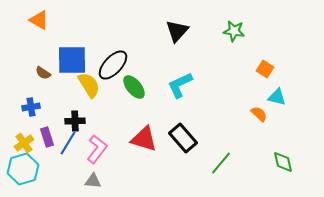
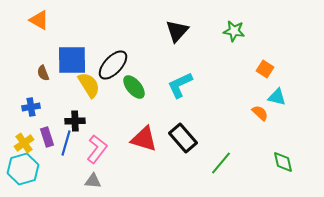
brown semicircle: rotated 35 degrees clockwise
orange semicircle: moved 1 px right, 1 px up
blue line: moved 2 px left; rotated 15 degrees counterclockwise
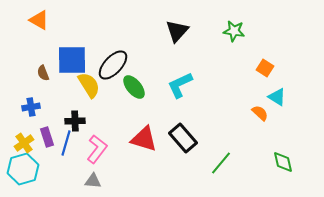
orange square: moved 1 px up
cyan triangle: rotated 18 degrees clockwise
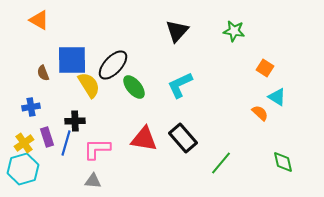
red triangle: rotated 8 degrees counterclockwise
pink L-shape: rotated 128 degrees counterclockwise
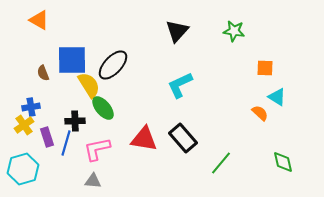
orange square: rotated 30 degrees counterclockwise
green ellipse: moved 31 px left, 21 px down
yellow cross: moved 18 px up
pink L-shape: rotated 12 degrees counterclockwise
